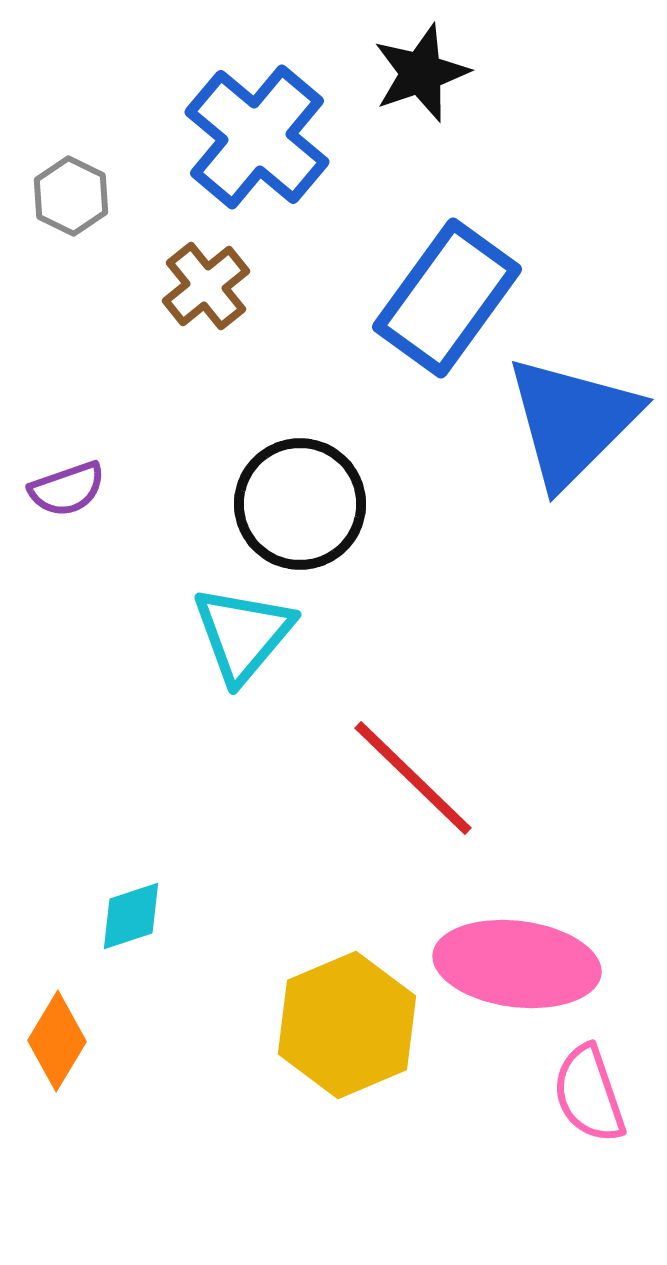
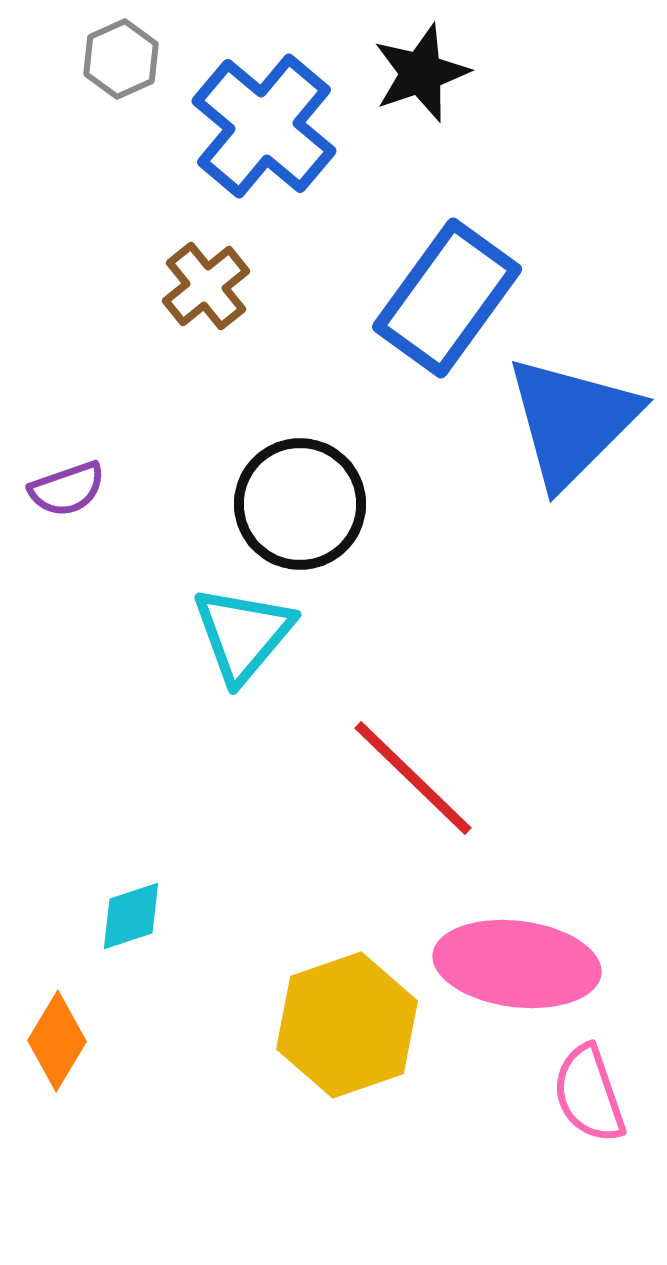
blue cross: moved 7 px right, 11 px up
gray hexagon: moved 50 px right, 137 px up; rotated 10 degrees clockwise
yellow hexagon: rotated 4 degrees clockwise
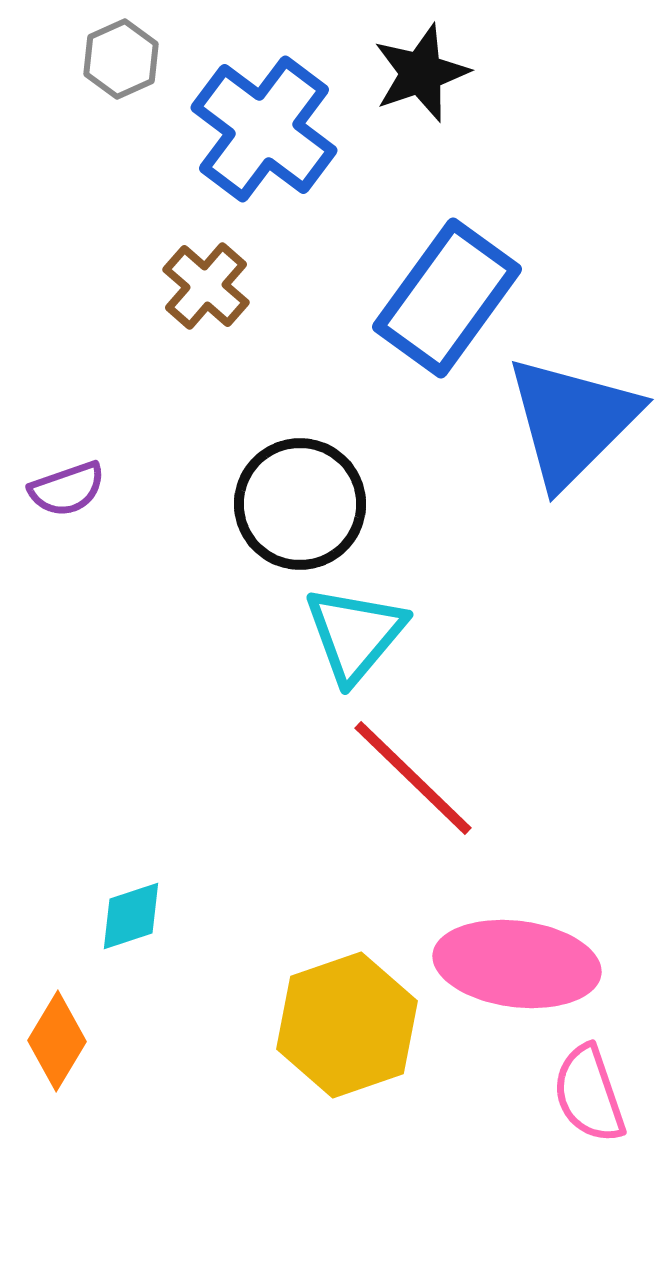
blue cross: moved 3 px down; rotated 3 degrees counterclockwise
brown cross: rotated 10 degrees counterclockwise
cyan triangle: moved 112 px right
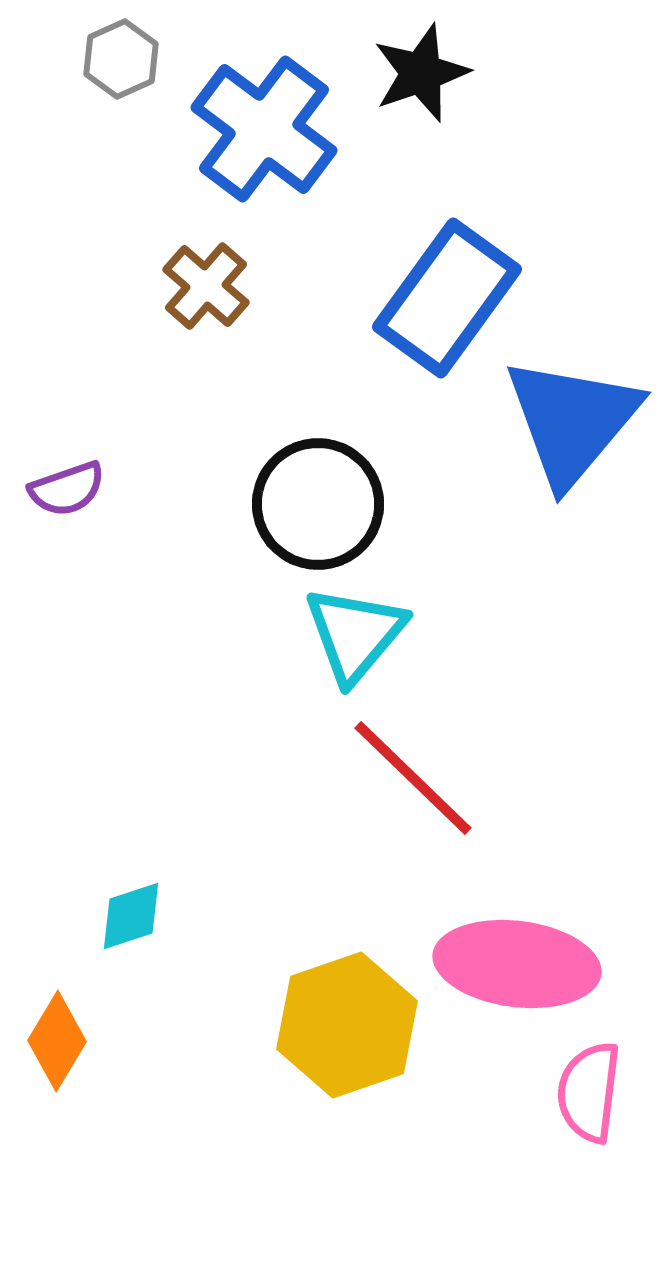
blue triangle: rotated 5 degrees counterclockwise
black circle: moved 18 px right
pink semicircle: moved 2 px up; rotated 26 degrees clockwise
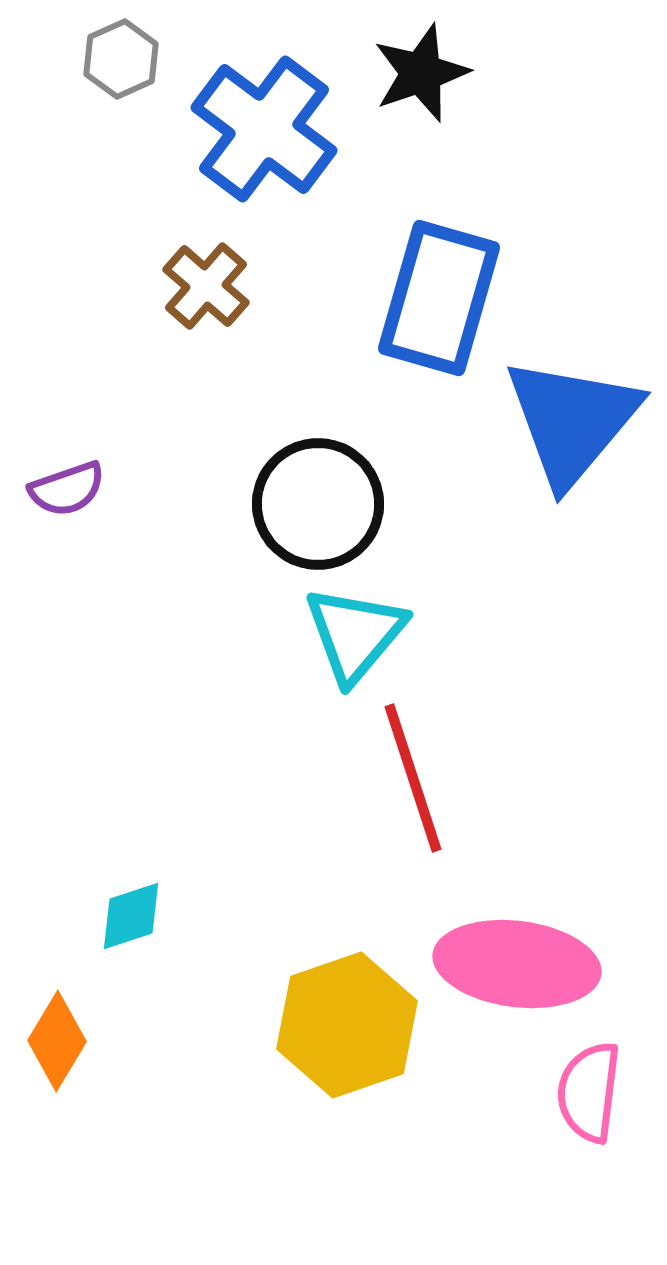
blue rectangle: moved 8 px left; rotated 20 degrees counterclockwise
red line: rotated 28 degrees clockwise
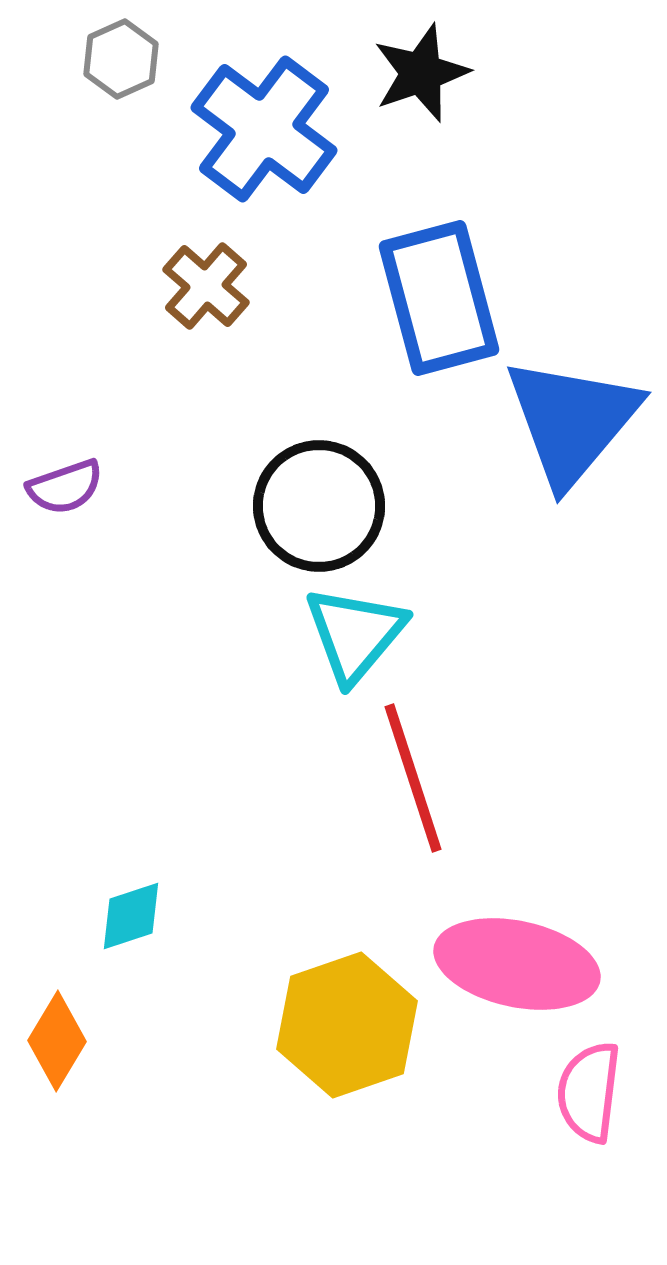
blue rectangle: rotated 31 degrees counterclockwise
purple semicircle: moved 2 px left, 2 px up
black circle: moved 1 px right, 2 px down
pink ellipse: rotated 5 degrees clockwise
